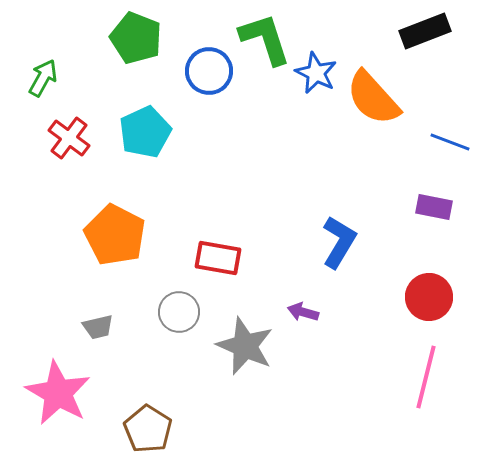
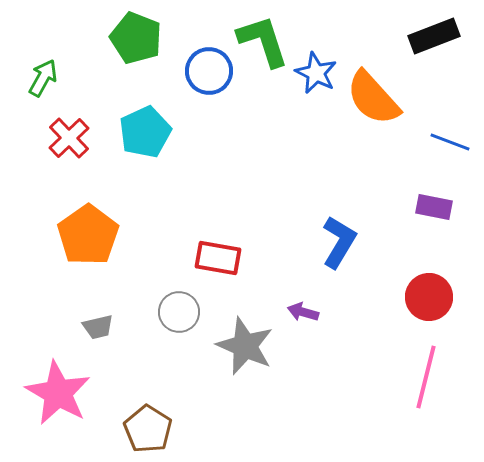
black rectangle: moved 9 px right, 5 px down
green L-shape: moved 2 px left, 2 px down
red cross: rotated 9 degrees clockwise
orange pentagon: moved 27 px left; rotated 10 degrees clockwise
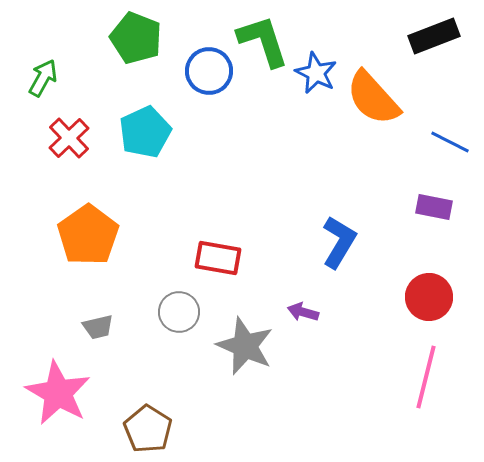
blue line: rotated 6 degrees clockwise
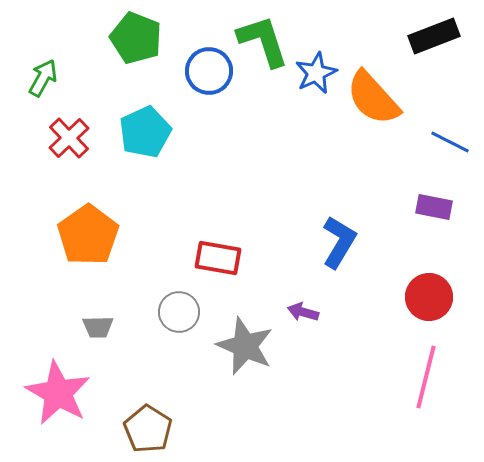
blue star: rotated 21 degrees clockwise
gray trapezoid: rotated 12 degrees clockwise
